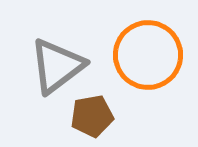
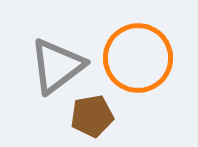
orange circle: moved 10 px left, 3 px down
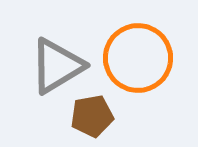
gray triangle: rotated 6 degrees clockwise
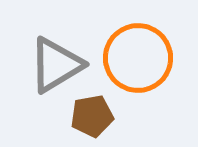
gray triangle: moved 1 px left, 1 px up
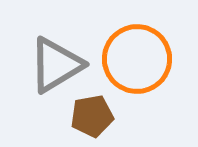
orange circle: moved 1 px left, 1 px down
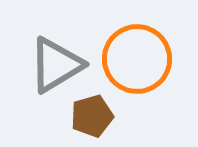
brown pentagon: rotated 6 degrees counterclockwise
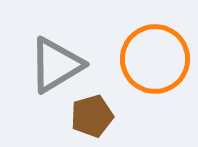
orange circle: moved 18 px right
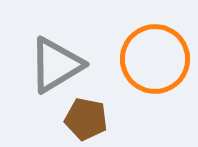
brown pentagon: moved 6 px left, 3 px down; rotated 27 degrees clockwise
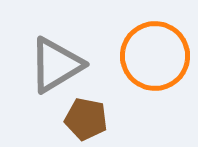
orange circle: moved 3 px up
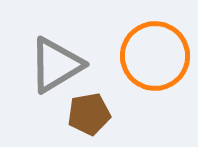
brown pentagon: moved 3 px right, 5 px up; rotated 21 degrees counterclockwise
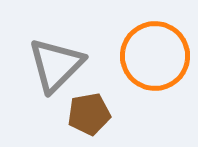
gray triangle: rotated 14 degrees counterclockwise
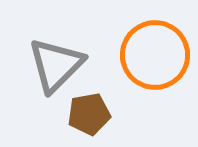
orange circle: moved 1 px up
